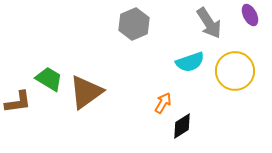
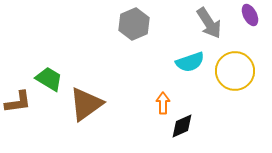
brown triangle: moved 12 px down
orange arrow: rotated 30 degrees counterclockwise
black diamond: rotated 8 degrees clockwise
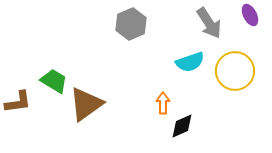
gray hexagon: moved 3 px left
green trapezoid: moved 5 px right, 2 px down
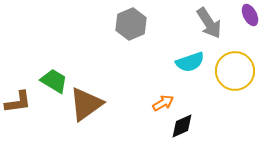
orange arrow: rotated 60 degrees clockwise
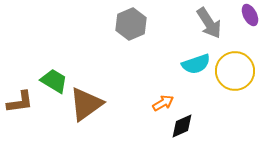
cyan semicircle: moved 6 px right, 2 px down
brown L-shape: moved 2 px right
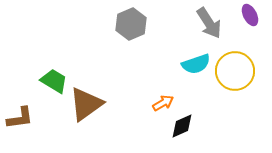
brown L-shape: moved 16 px down
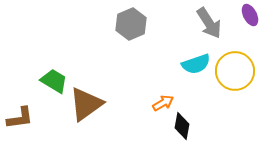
black diamond: rotated 56 degrees counterclockwise
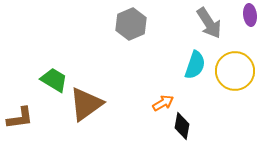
purple ellipse: rotated 20 degrees clockwise
cyan semicircle: moved 1 px left, 1 px down; rotated 52 degrees counterclockwise
green trapezoid: moved 1 px up
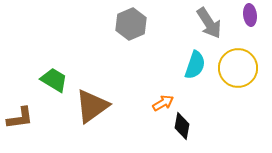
yellow circle: moved 3 px right, 3 px up
brown triangle: moved 6 px right, 2 px down
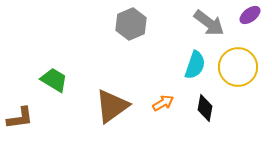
purple ellipse: rotated 60 degrees clockwise
gray arrow: rotated 20 degrees counterclockwise
yellow circle: moved 1 px up
brown triangle: moved 20 px right
black diamond: moved 23 px right, 18 px up
